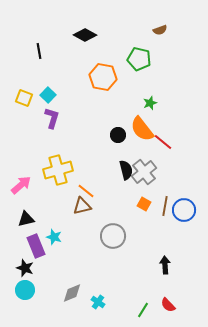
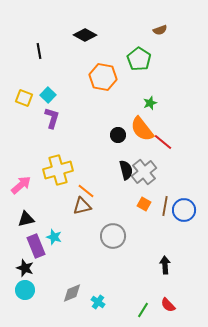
green pentagon: rotated 20 degrees clockwise
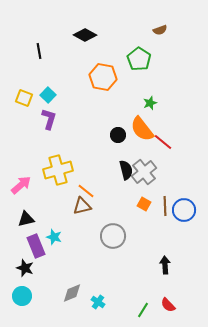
purple L-shape: moved 3 px left, 1 px down
brown line: rotated 12 degrees counterclockwise
cyan circle: moved 3 px left, 6 px down
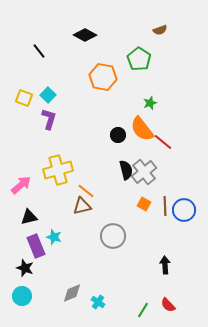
black line: rotated 28 degrees counterclockwise
black triangle: moved 3 px right, 2 px up
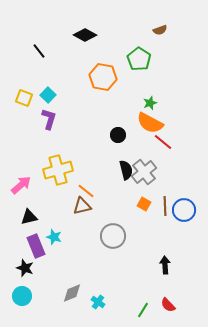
orange semicircle: moved 8 px right, 6 px up; rotated 24 degrees counterclockwise
